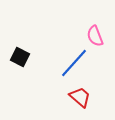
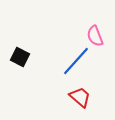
blue line: moved 2 px right, 2 px up
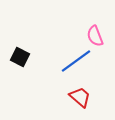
blue line: rotated 12 degrees clockwise
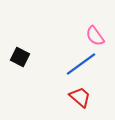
pink semicircle: rotated 15 degrees counterclockwise
blue line: moved 5 px right, 3 px down
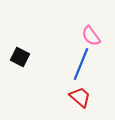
pink semicircle: moved 4 px left
blue line: rotated 32 degrees counterclockwise
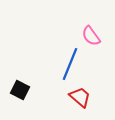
black square: moved 33 px down
blue line: moved 11 px left
